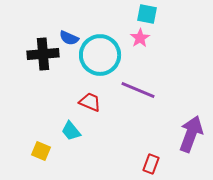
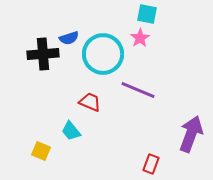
blue semicircle: rotated 42 degrees counterclockwise
cyan circle: moved 3 px right, 1 px up
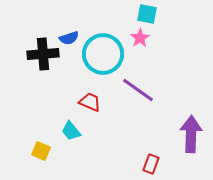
purple line: rotated 12 degrees clockwise
purple arrow: rotated 18 degrees counterclockwise
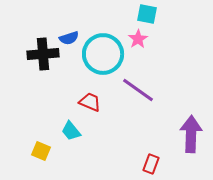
pink star: moved 2 px left, 1 px down
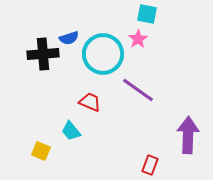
purple arrow: moved 3 px left, 1 px down
red rectangle: moved 1 px left, 1 px down
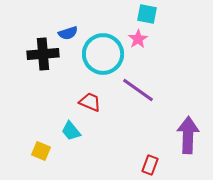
blue semicircle: moved 1 px left, 5 px up
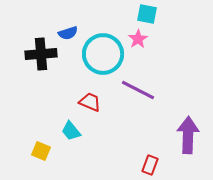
black cross: moved 2 px left
purple line: rotated 8 degrees counterclockwise
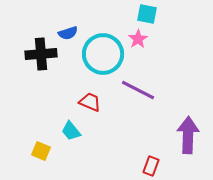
red rectangle: moved 1 px right, 1 px down
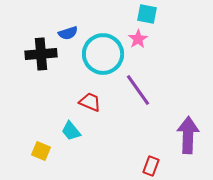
purple line: rotated 28 degrees clockwise
